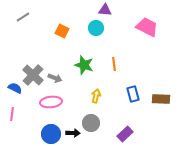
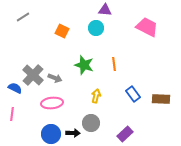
blue rectangle: rotated 21 degrees counterclockwise
pink ellipse: moved 1 px right, 1 px down
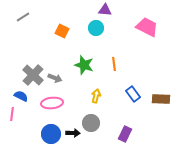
blue semicircle: moved 6 px right, 8 px down
purple rectangle: rotated 21 degrees counterclockwise
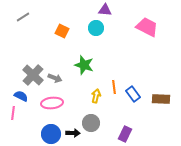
orange line: moved 23 px down
pink line: moved 1 px right, 1 px up
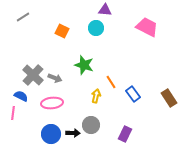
orange line: moved 3 px left, 5 px up; rotated 24 degrees counterclockwise
brown rectangle: moved 8 px right, 1 px up; rotated 54 degrees clockwise
gray circle: moved 2 px down
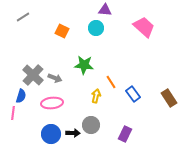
pink trapezoid: moved 3 px left; rotated 15 degrees clockwise
green star: rotated 12 degrees counterclockwise
blue semicircle: rotated 80 degrees clockwise
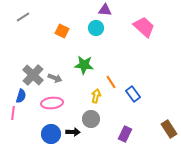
brown rectangle: moved 31 px down
gray circle: moved 6 px up
black arrow: moved 1 px up
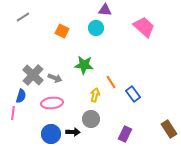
yellow arrow: moved 1 px left, 1 px up
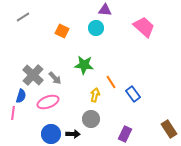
gray arrow: rotated 24 degrees clockwise
pink ellipse: moved 4 px left, 1 px up; rotated 15 degrees counterclockwise
black arrow: moved 2 px down
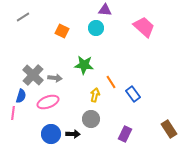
gray arrow: rotated 40 degrees counterclockwise
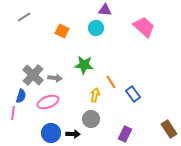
gray line: moved 1 px right
blue circle: moved 1 px up
